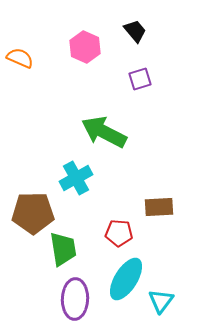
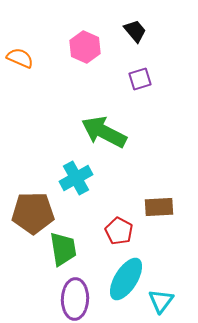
red pentagon: moved 2 px up; rotated 24 degrees clockwise
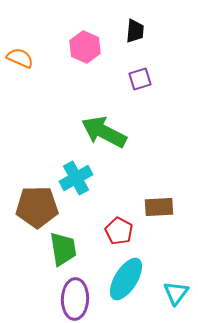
black trapezoid: rotated 45 degrees clockwise
brown pentagon: moved 4 px right, 6 px up
cyan triangle: moved 15 px right, 8 px up
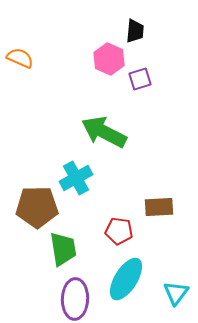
pink hexagon: moved 24 px right, 12 px down
red pentagon: rotated 20 degrees counterclockwise
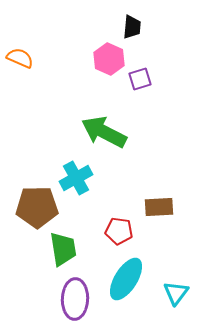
black trapezoid: moved 3 px left, 4 px up
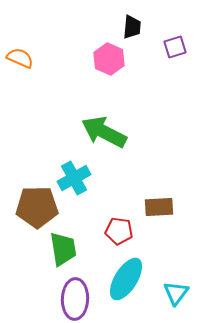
purple square: moved 35 px right, 32 px up
cyan cross: moved 2 px left
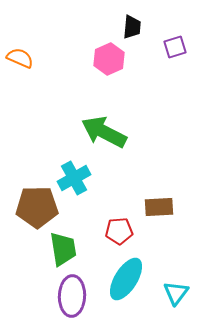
pink hexagon: rotated 12 degrees clockwise
red pentagon: rotated 12 degrees counterclockwise
purple ellipse: moved 3 px left, 3 px up
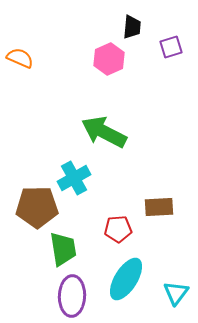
purple square: moved 4 px left
red pentagon: moved 1 px left, 2 px up
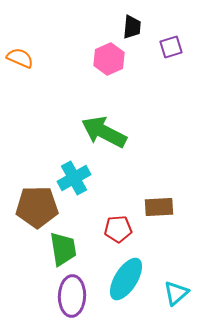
cyan triangle: rotated 12 degrees clockwise
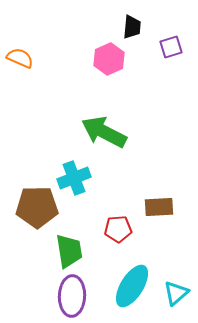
cyan cross: rotated 8 degrees clockwise
green trapezoid: moved 6 px right, 2 px down
cyan ellipse: moved 6 px right, 7 px down
